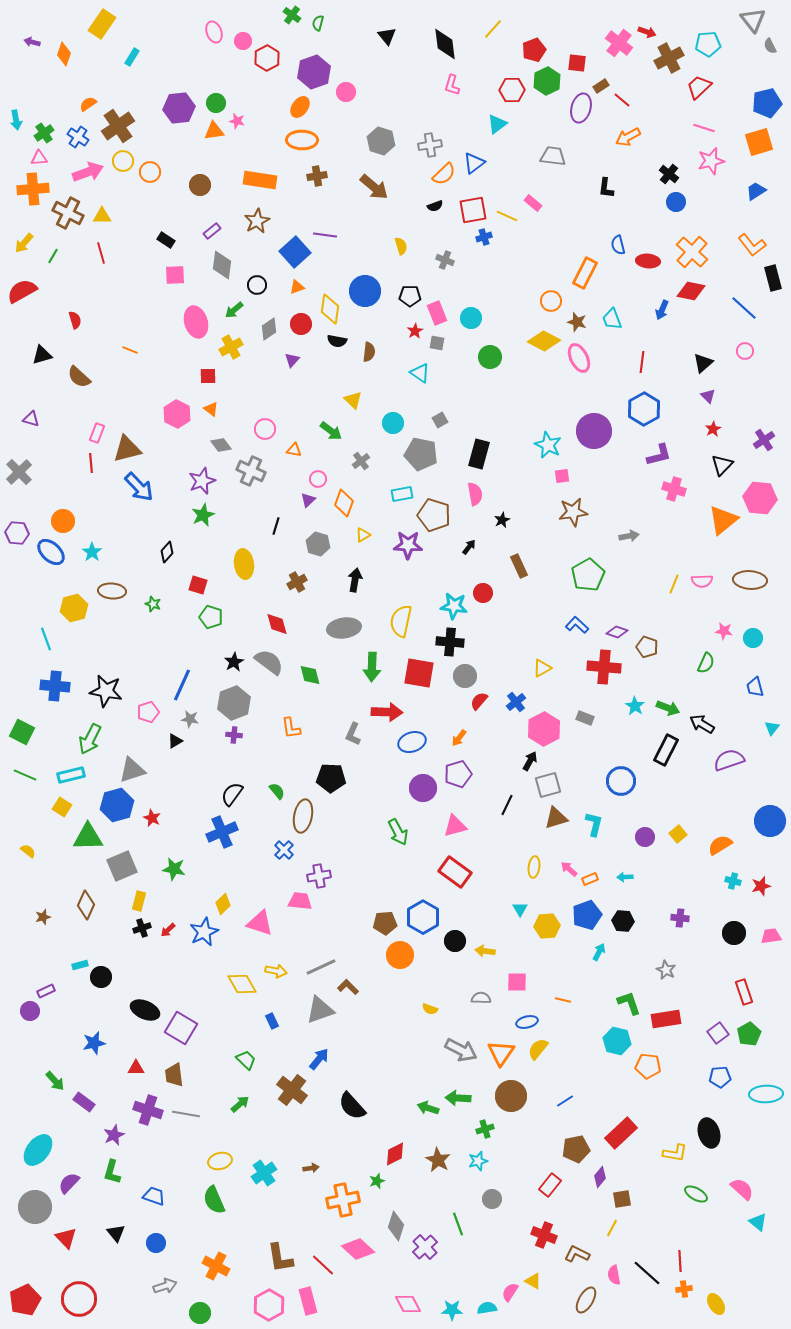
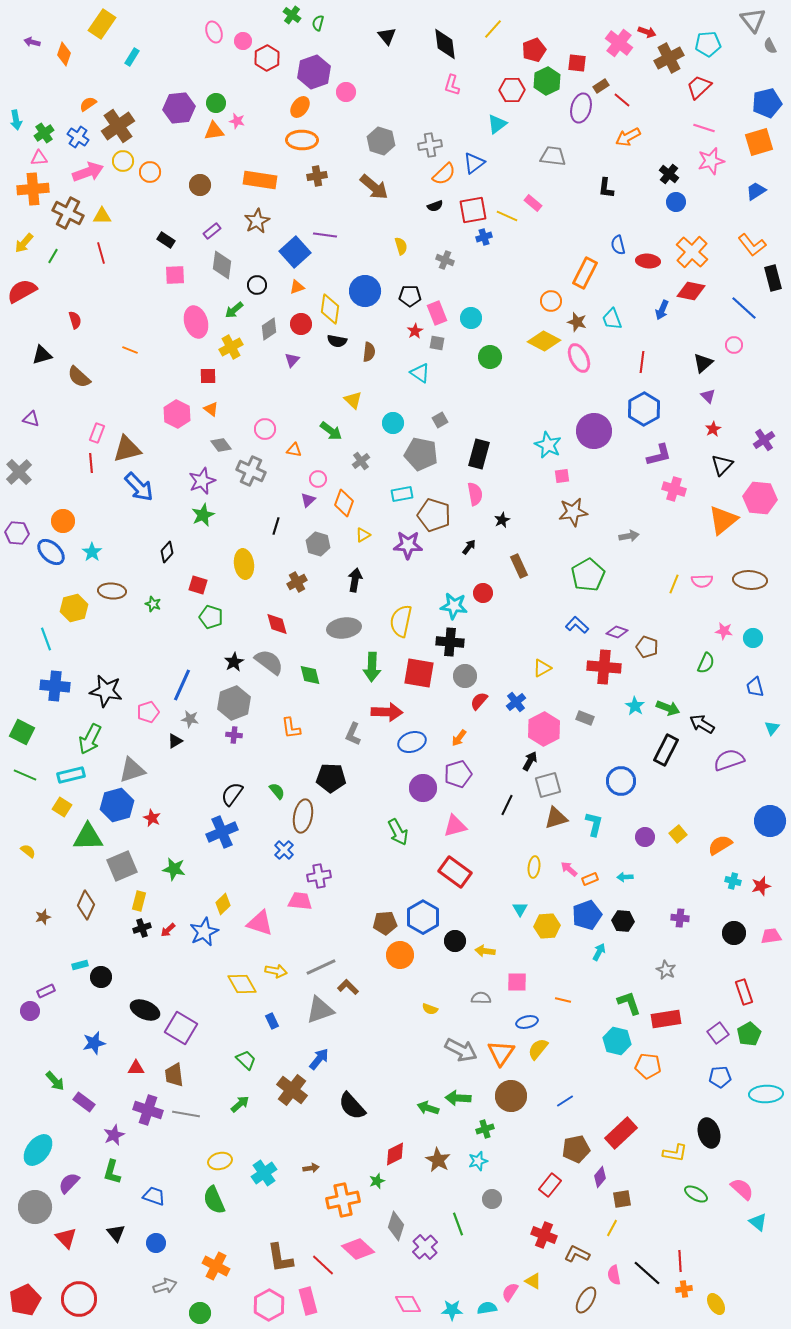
pink circle at (745, 351): moved 11 px left, 6 px up
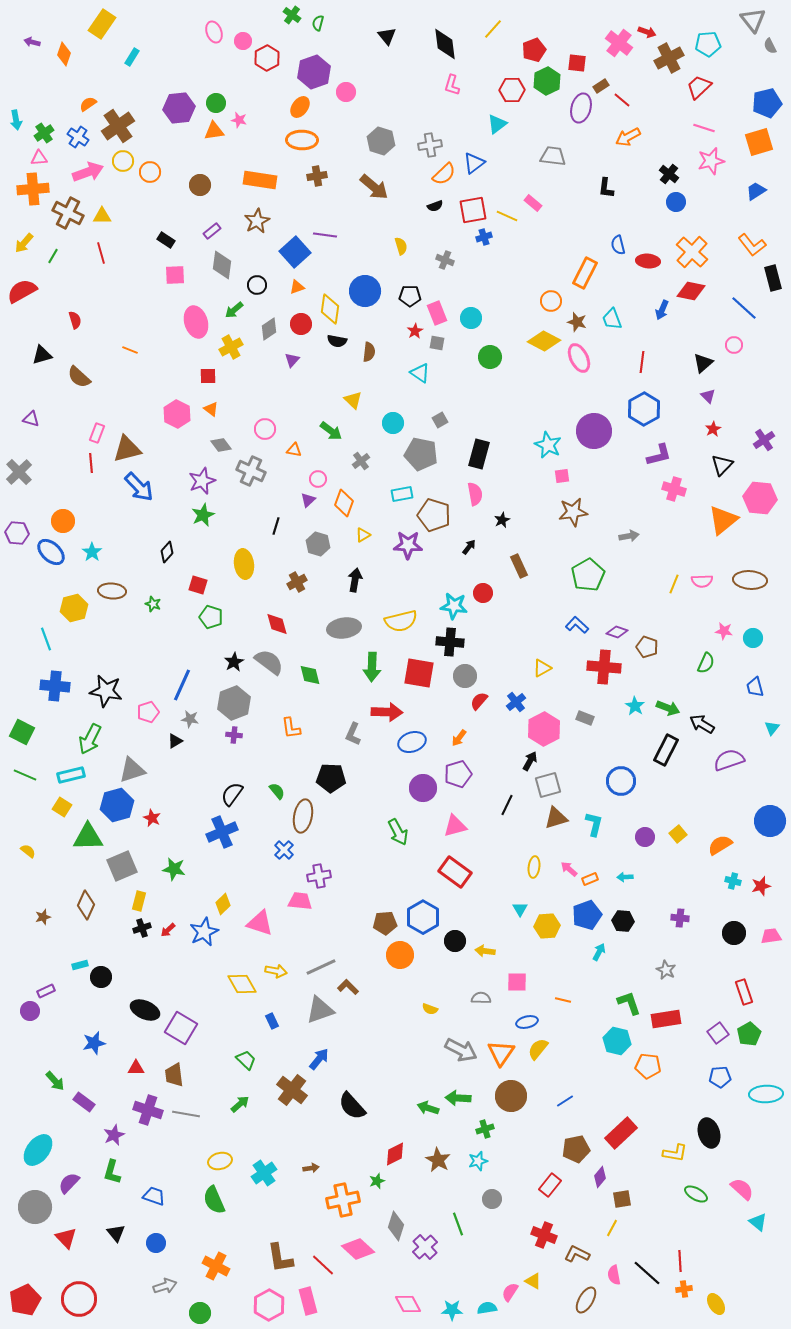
pink star at (237, 121): moved 2 px right, 1 px up
yellow semicircle at (401, 621): rotated 116 degrees counterclockwise
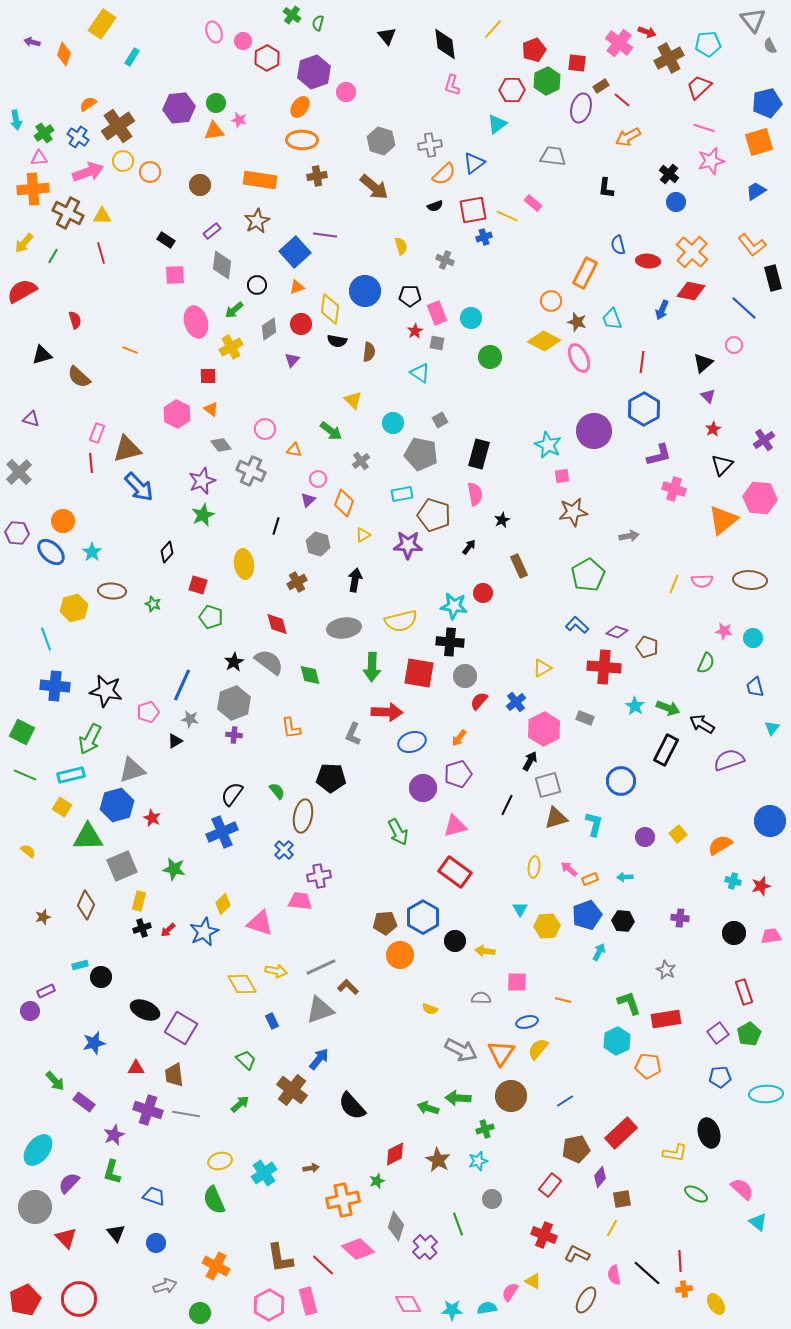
cyan hexagon at (617, 1041): rotated 20 degrees clockwise
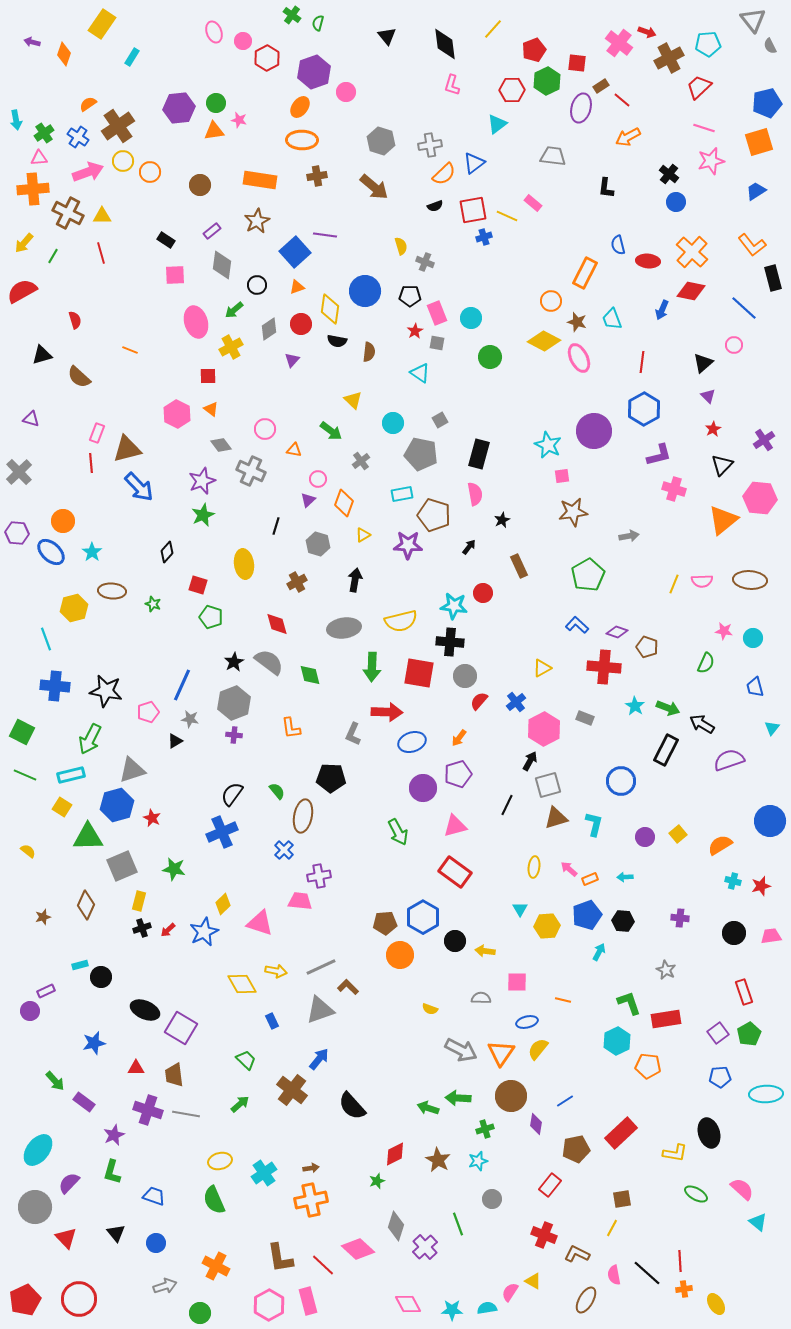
gray cross at (445, 260): moved 20 px left, 2 px down
purple diamond at (600, 1177): moved 64 px left, 53 px up; rotated 30 degrees counterclockwise
orange cross at (343, 1200): moved 32 px left
